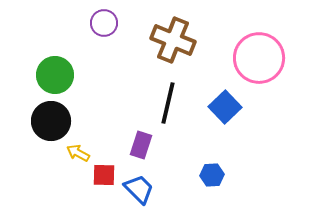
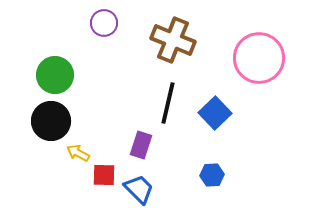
blue square: moved 10 px left, 6 px down
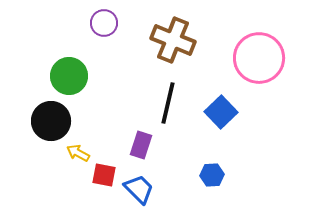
green circle: moved 14 px right, 1 px down
blue square: moved 6 px right, 1 px up
red square: rotated 10 degrees clockwise
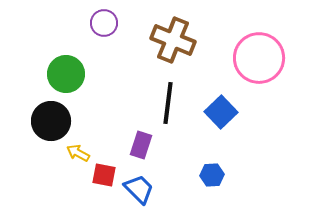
green circle: moved 3 px left, 2 px up
black line: rotated 6 degrees counterclockwise
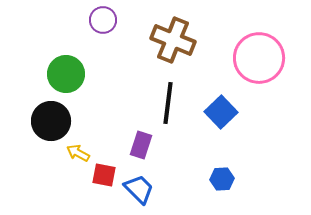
purple circle: moved 1 px left, 3 px up
blue hexagon: moved 10 px right, 4 px down
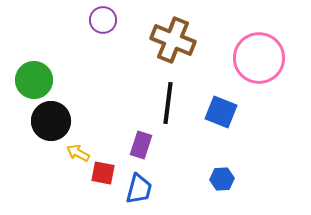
green circle: moved 32 px left, 6 px down
blue square: rotated 24 degrees counterclockwise
red square: moved 1 px left, 2 px up
blue trapezoid: rotated 60 degrees clockwise
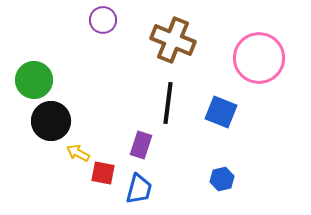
blue hexagon: rotated 10 degrees counterclockwise
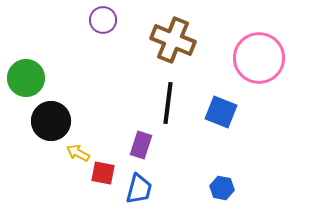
green circle: moved 8 px left, 2 px up
blue hexagon: moved 9 px down; rotated 25 degrees clockwise
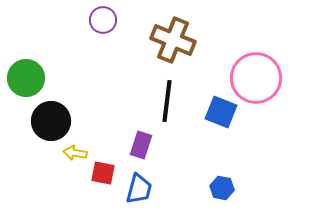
pink circle: moved 3 px left, 20 px down
black line: moved 1 px left, 2 px up
yellow arrow: moved 3 px left; rotated 20 degrees counterclockwise
